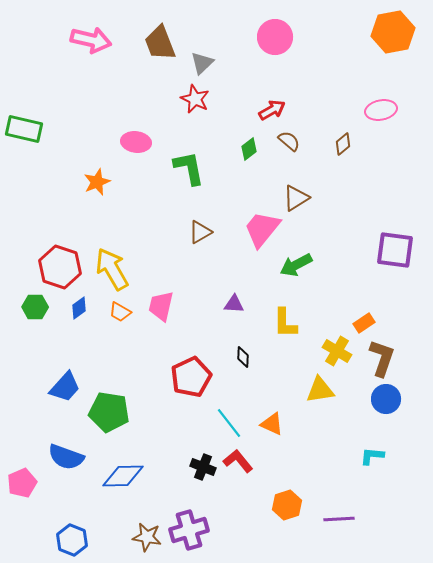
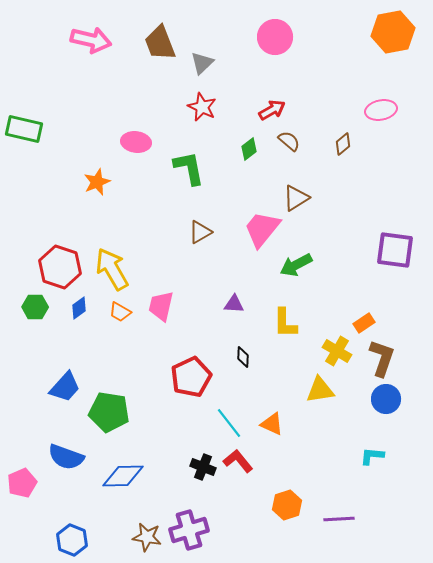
red star at (195, 99): moved 7 px right, 8 px down
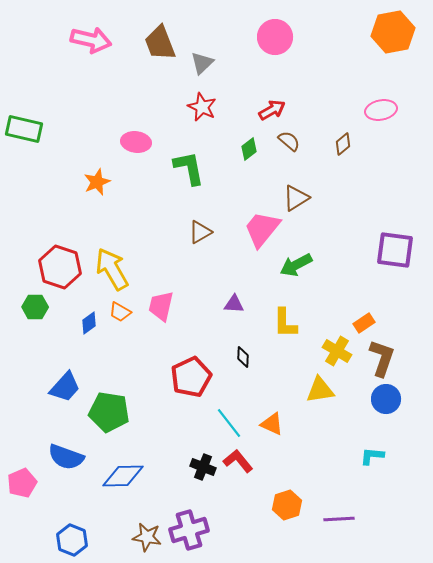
blue diamond at (79, 308): moved 10 px right, 15 px down
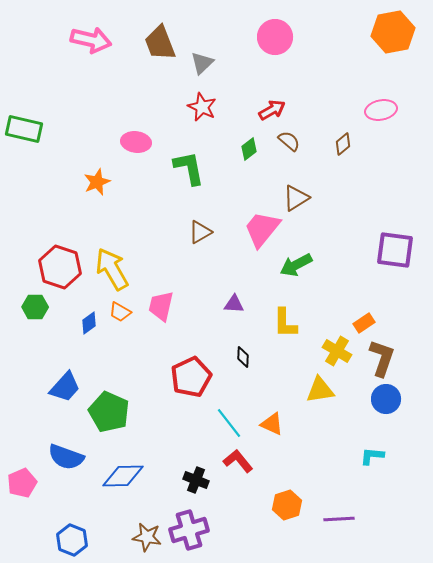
green pentagon at (109, 412): rotated 15 degrees clockwise
black cross at (203, 467): moved 7 px left, 13 px down
